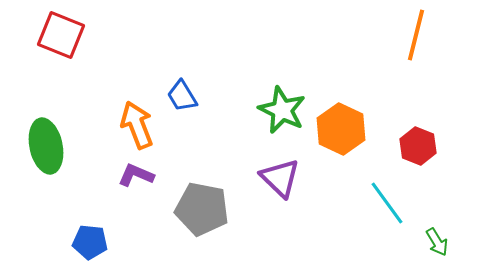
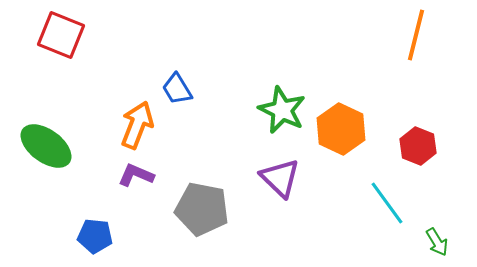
blue trapezoid: moved 5 px left, 7 px up
orange arrow: rotated 42 degrees clockwise
green ellipse: rotated 42 degrees counterclockwise
blue pentagon: moved 5 px right, 6 px up
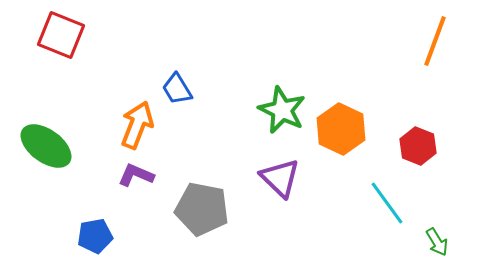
orange line: moved 19 px right, 6 px down; rotated 6 degrees clockwise
blue pentagon: rotated 16 degrees counterclockwise
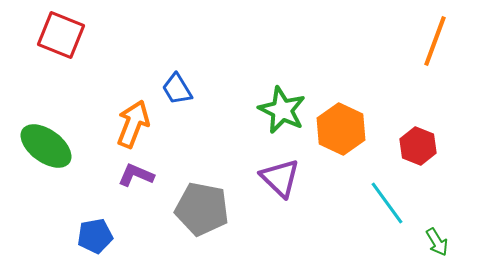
orange arrow: moved 4 px left, 1 px up
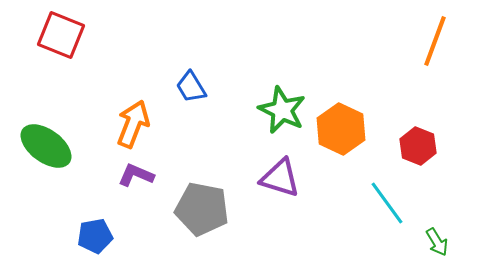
blue trapezoid: moved 14 px right, 2 px up
purple triangle: rotated 27 degrees counterclockwise
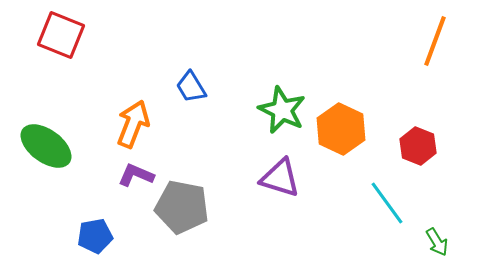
gray pentagon: moved 20 px left, 2 px up
